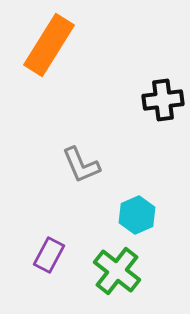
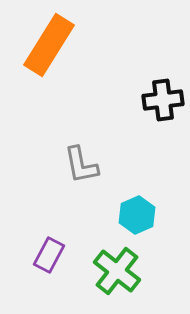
gray L-shape: rotated 12 degrees clockwise
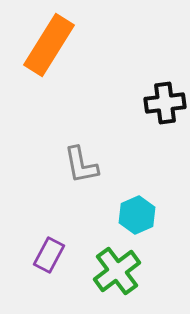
black cross: moved 2 px right, 3 px down
green cross: rotated 15 degrees clockwise
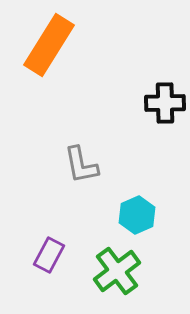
black cross: rotated 6 degrees clockwise
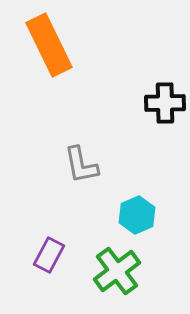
orange rectangle: rotated 58 degrees counterclockwise
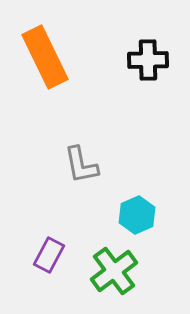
orange rectangle: moved 4 px left, 12 px down
black cross: moved 17 px left, 43 px up
green cross: moved 3 px left
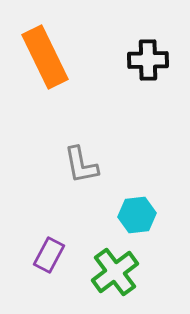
cyan hexagon: rotated 18 degrees clockwise
green cross: moved 1 px right, 1 px down
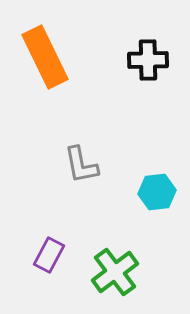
cyan hexagon: moved 20 px right, 23 px up
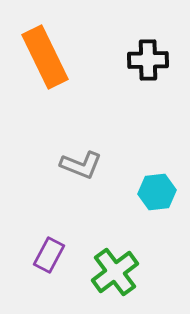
gray L-shape: rotated 57 degrees counterclockwise
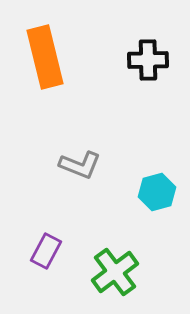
orange rectangle: rotated 12 degrees clockwise
gray L-shape: moved 1 px left
cyan hexagon: rotated 9 degrees counterclockwise
purple rectangle: moved 3 px left, 4 px up
